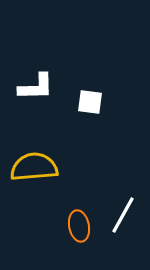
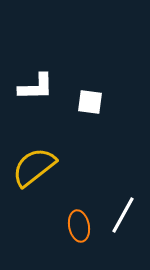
yellow semicircle: rotated 33 degrees counterclockwise
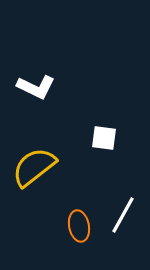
white L-shape: rotated 27 degrees clockwise
white square: moved 14 px right, 36 px down
